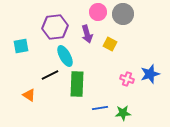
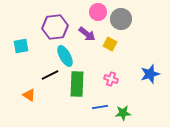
gray circle: moved 2 px left, 5 px down
purple arrow: rotated 36 degrees counterclockwise
pink cross: moved 16 px left
blue line: moved 1 px up
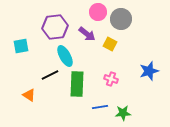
blue star: moved 1 px left, 3 px up
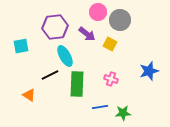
gray circle: moved 1 px left, 1 px down
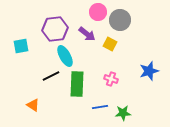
purple hexagon: moved 2 px down
black line: moved 1 px right, 1 px down
orange triangle: moved 4 px right, 10 px down
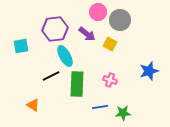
pink cross: moved 1 px left, 1 px down
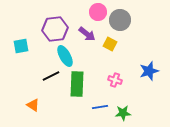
pink cross: moved 5 px right
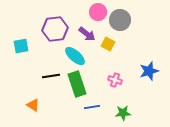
yellow square: moved 2 px left
cyan ellipse: moved 10 px right; rotated 20 degrees counterclockwise
black line: rotated 18 degrees clockwise
green rectangle: rotated 20 degrees counterclockwise
blue line: moved 8 px left
